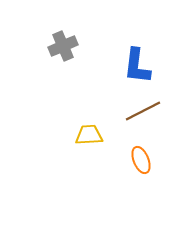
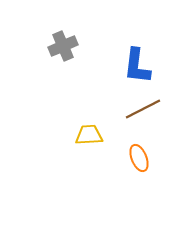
brown line: moved 2 px up
orange ellipse: moved 2 px left, 2 px up
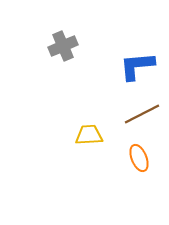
blue L-shape: rotated 78 degrees clockwise
brown line: moved 1 px left, 5 px down
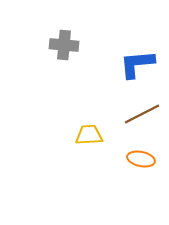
gray cross: moved 1 px right, 1 px up; rotated 28 degrees clockwise
blue L-shape: moved 2 px up
orange ellipse: moved 2 px right, 1 px down; rotated 56 degrees counterclockwise
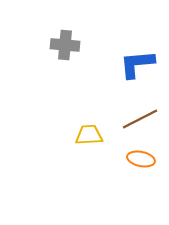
gray cross: moved 1 px right
brown line: moved 2 px left, 5 px down
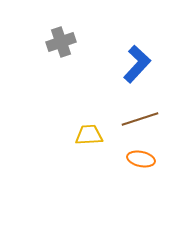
gray cross: moved 4 px left, 3 px up; rotated 24 degrees counterclockwise
blue L-shape: rotated 138 degrees clockwise
brown line: rotated 9 degrees clockwise
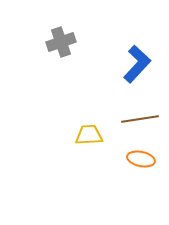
brown line: rotated 9 degrees clockwise
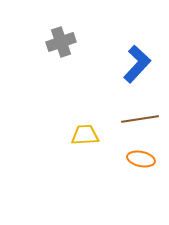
yellow trapezoid: moved 4 px left
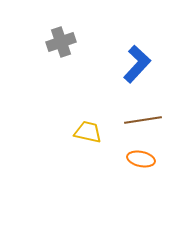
brown line: moved 3 px right, 1 px down
yellow trapezoid: moved 3 px right, 3 px up; rotated 16 degrees clockwise
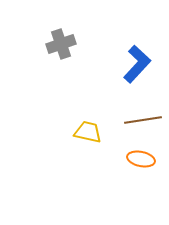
gray cross: moved 2 px down
